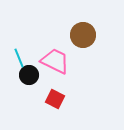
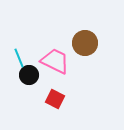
brown circle: moved 2 px right, 8 px down
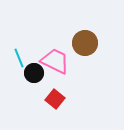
black circle: moved 5 px right, 2 px up
red square: rotated 12 degrees clockwise
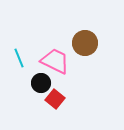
black circle: moved 7 px right, 10 px down
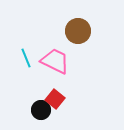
brown circle: moved 7 px left, 12 px up
cyan line: moved 7 px right
black circle: moved 27 px down
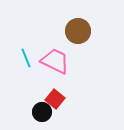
black circle: moved 1 px right, 2 px down
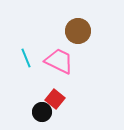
pink trapezoid: moved 4 px right
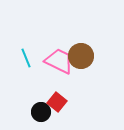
brown circle: moved 3 px right, 25 px down
red square: moved 2 px right, 3 px down
black circle: moved 1 px left
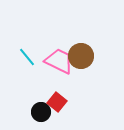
cyan line: moved 1 px right, 1 px up; rotated 18 degrees counterclockwise
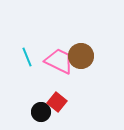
cyan line: rotated 18 degrees clockwise
